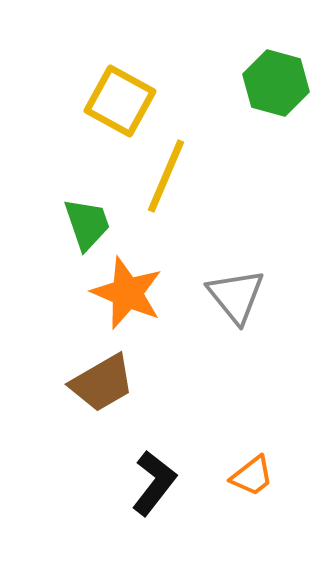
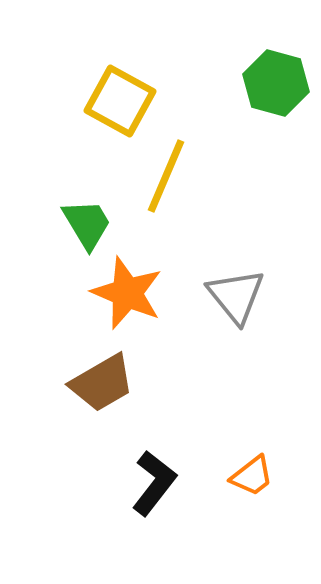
green trapezoid: rotated 12 degrees counterclockwise
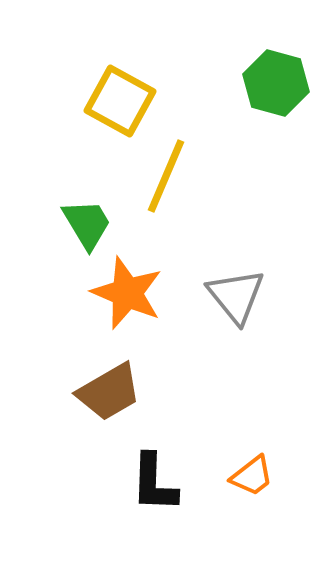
brown trapezoid: moved 7 px right, 9 px down
black L-shape: rotated 144 degrees clockwise
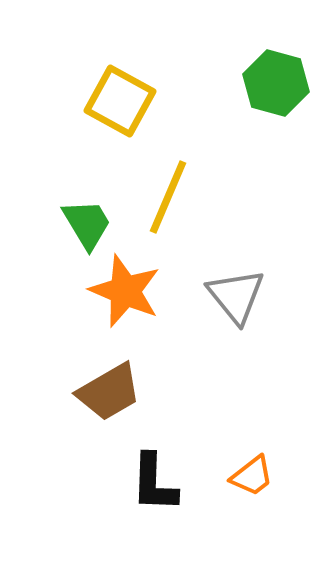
yellow line: moved 2 px right, 21 px down
orange star: moved 2 px left, 2 px up
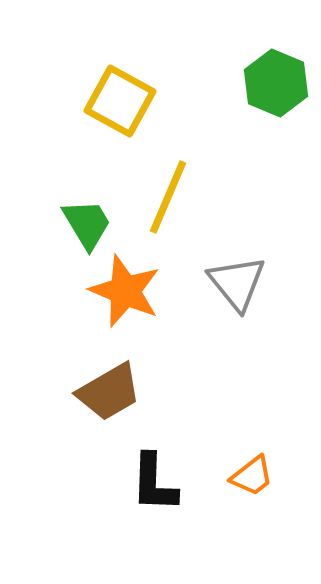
green hexagon: rotated 8 degrees clockwise
gray triangle: moved 1 px right, 13 px up
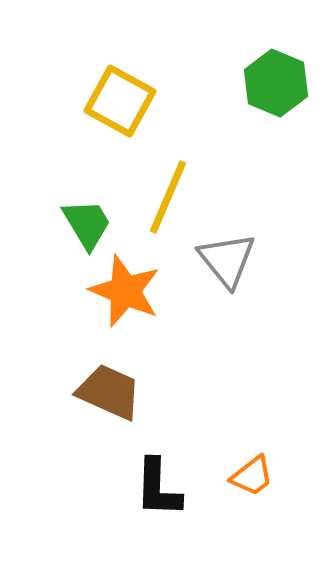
gray triangle: moved 10 px left, 23 px up
brown trapezoid: rotated 126 degrees counterclockwise
black L-shape: moved 4 px right, 5 px down
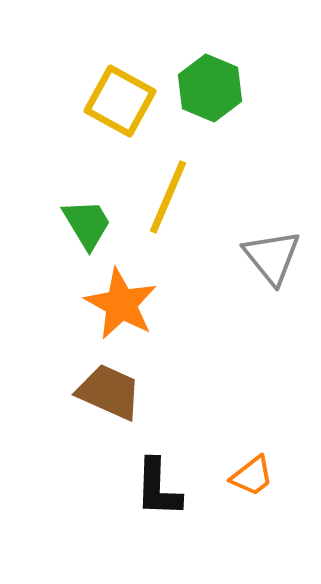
green hexagon: moved 66 px left, 5 px down
gray triangle: moved 45 px right, 3 px up
orange star: moved 4 px left, 13 px down; rotated 6 degrees clockwise
